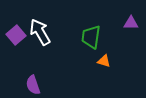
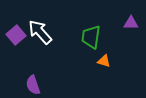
white arrow: rotated 12 degrees counterclockwise
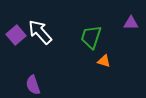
green trapezoid: rotated 10 degrees clockwise
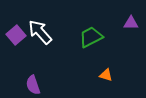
green trapezoid: rotated 45 degrees clockwise
orange triangle: moved 2 px right, 14 px down
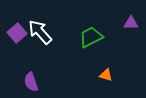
purple square: moved 1 px right, 2 px up
purple semicircle: moved 2 px left, 3 px up
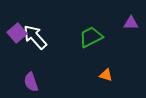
white arrow: moved 5 px left, 5 px down
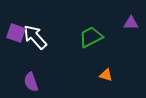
purple square: moved 1 px left; rotated 30 degrees counterclockwise
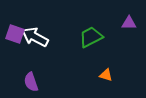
purple triangle: moved 2 px left
purple square: moved 1 px left, 1 px down
white arrow: rotated 20 degrees counterclockwise
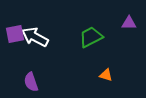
purple square: rotated 30 degrees counterclockwise
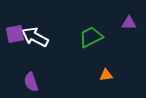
orange triangle: rotated 24 degrees counterclockwise
